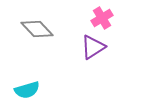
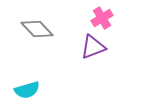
purple triangle: rotated 12 degrees clockwise
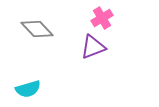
cyan semicircle: moved 1 px right, 1 px up
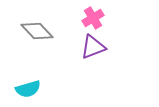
pink cross: moved 9 px left
gray diamond: moved 2 px down
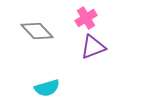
pink cross: moved 7 px left
cyan semicircle: moved 19 px right, 1 px up
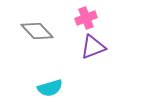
pink cross: rotated 10 degrees clockwise
cyan semicircle: moved 3 px right
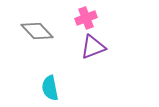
cyan semicircle: rotated 95 degrees clockwise
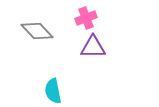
purple triangle: rotated 20 degrees clockwise
cyan semicircle: moved 3 px right, 3 px down
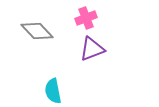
purple triangle: moved 1 px left, 2 px down; rotated 20 degrees counterclockwise
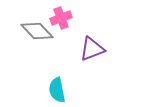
pink cross: moved 25 px left
cyan semicircle: moved 4 px right, 1 px up
